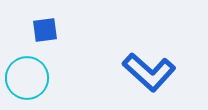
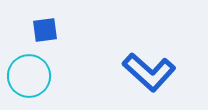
cyan circle: moved 2 px right, 2 px up
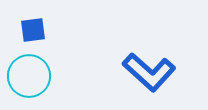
blue square: moved 12 px left
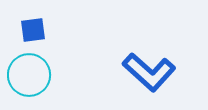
cyan circle: moved 1 px up
